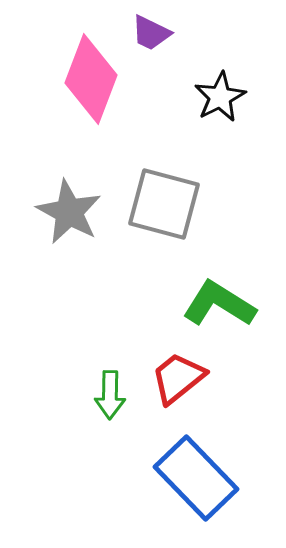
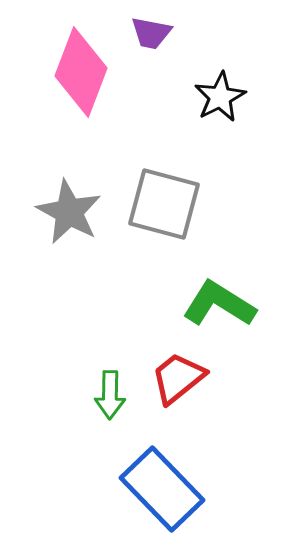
purple trapezoid: rotated 15 degrees counterclockwise
pink diamond: moved 10 px left, 7 px up
blue rectangle: moved 34 px left, 11 px down
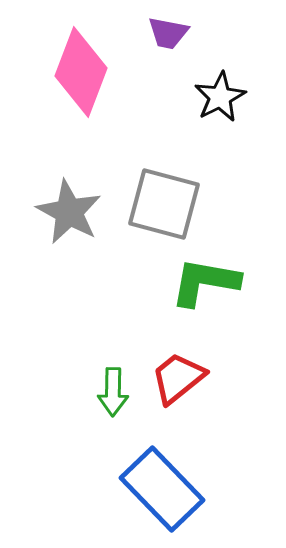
purple trapezoid: moved 17 px right
green L-shape: moved 14 px left, 22 px up; rotated 22 degrees counterclockwise
green arrow: moved 3 px right, 3 px up
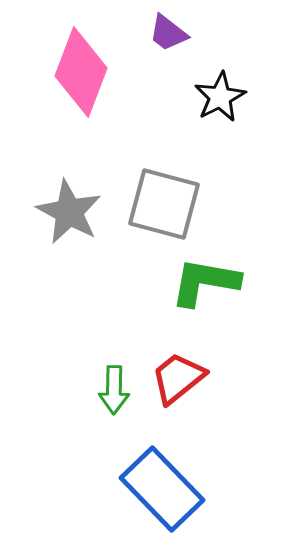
purple trapezoid: rotated 27 degrees clockwise
green arrow: moved 1 px right, 2 px up
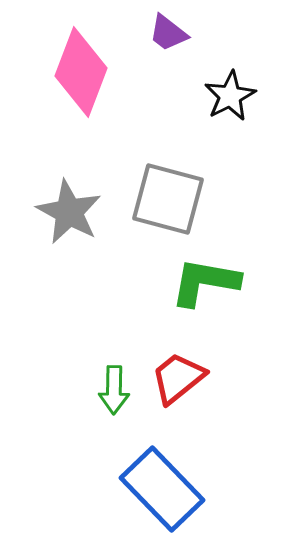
black star: moved 10 px right, 1 px up
gray square: moved 4 px right, 5 px up
